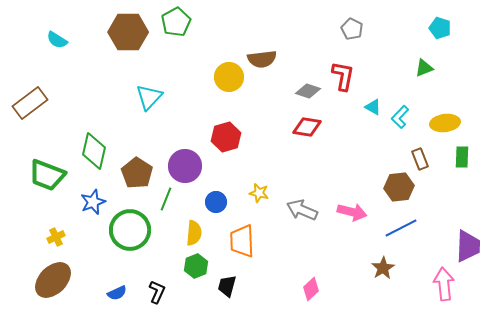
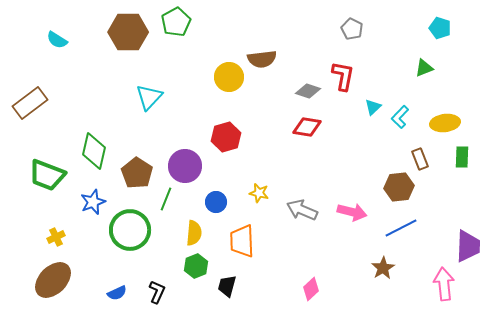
cyan triangle at (373, 107): rotated 48 degrees clockwise
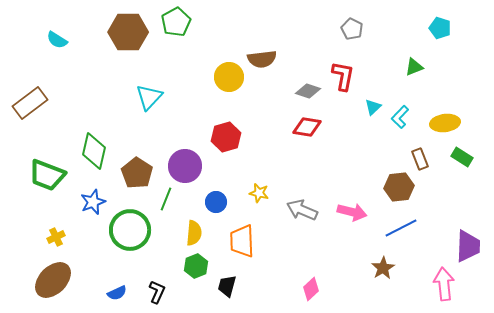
green triangle at (424, 68): moved 10 px left, 1 px up
green rectangle at (462, 157): rotated 60 degrees counterclockwise
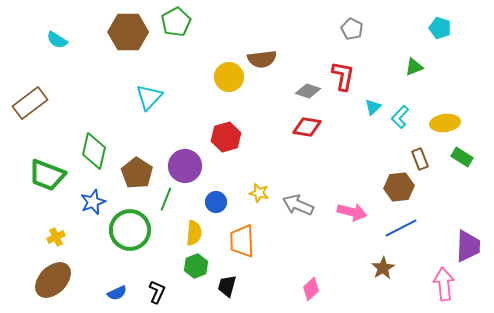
gray arrow at (302, 210): moved 4 px left, 5 px up
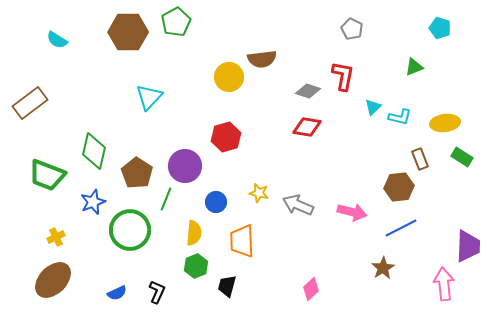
cyan L-shape at (400, 117): rotated 120 degrees counterclockwise
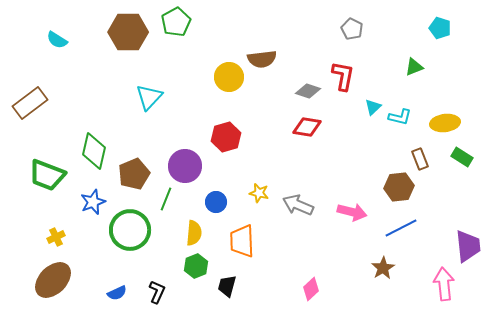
brown pentagon at (137, 173): moved 3 px left, 1 px down; rotated 16 degrees clockwise
purple trapezoid at (468, 246): rotated 8 degrees counterclockwise
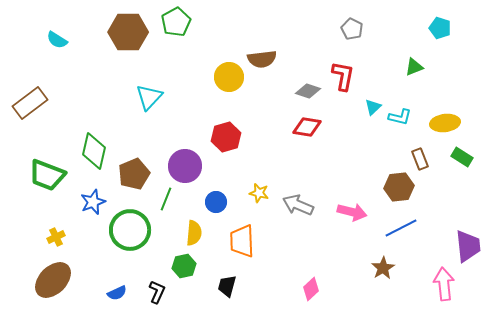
green hexagon at (196, 266): moved 12 px left; rotated 10 degrees clockwise
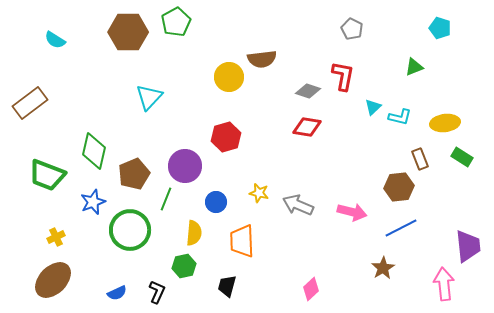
cyan semicircle at (57, 40): moved 2 px left
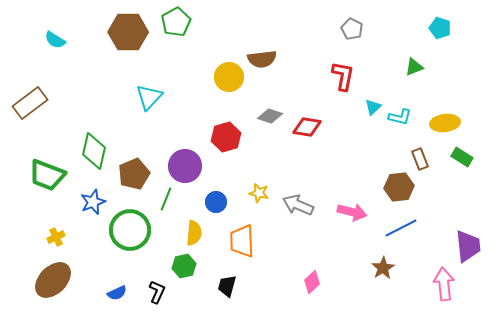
gray diamond at (308, 91): moved 38 px left, 25 px down
pink diamond at (311, 289): moved 1 px right, 7 px up
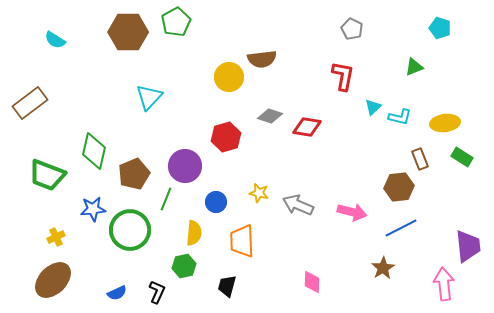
blue star at (93, 202): moved 7 px down; rotated 15 degrees clockwise
pink diamond at (312, 282): rotated 45 degrees counterclockwise
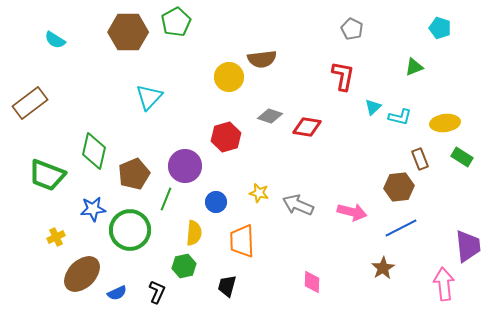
brown ellipse at (53, 280): moved 29 px right, 6 px up
